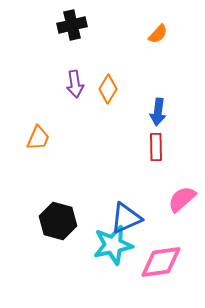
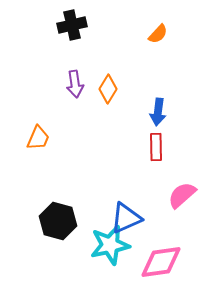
pink semicircle: moved 4 px up
cyan star: moved 3 px left
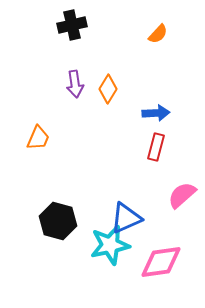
blue arrow: moved 2 px left, 1 px down; rotated 100 degrees counterclockwise
red rectangle: rotated 16 degrees clockwise
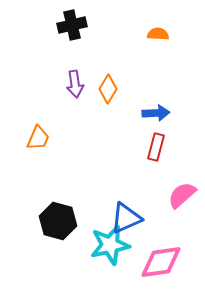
orange semicircle: rotated 130 degrees counterclockwise
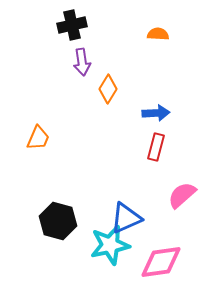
purple arrow: moved 7 px right, 22 px up
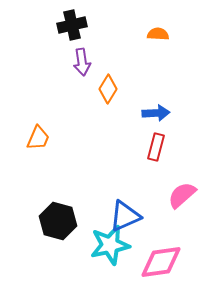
blue triangle: moved 1 px left, 2 px up
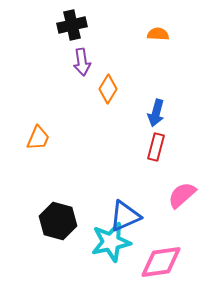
blue arrow: rotated 108 degrees clockwise
cyan star: moved 1 px right, 3 px up
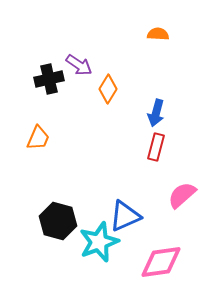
black cross: moved 23 px left, 54 px down
purple arrow: moved 3 px left, 3 px down; rotated 48 degrees counterclockwise
cyan star: moved 12 px left; rotated 9 degrees counterclockwise
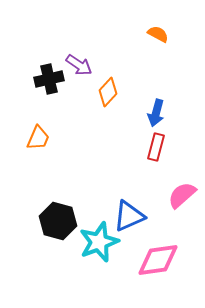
orange semicircle: rotated 25 degrees clockwise
orange diamond: moved 3 px down; rotated 12 degrees clockwise
blue triangle: moved 4 px right
pink diamond: moved 3 px left, 2 px up
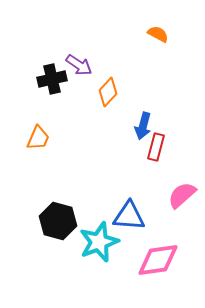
black cross: moved 3 px right
blue arrow: moved 13 px left, 13 px down
blue triangle: rotated 28 degrees clockwise
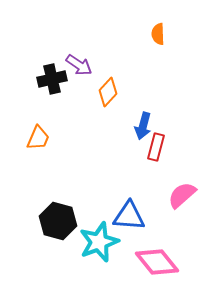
orange semicircle: rotated 120 degrees counterclockwise
pink diamond: moved 1 px left, 2 px down; rotated 60 degrees clockwise
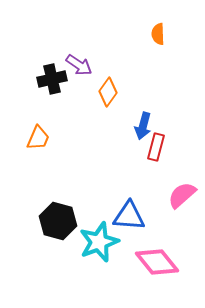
orange diamond: rotated 8 degrees counterclockwise
